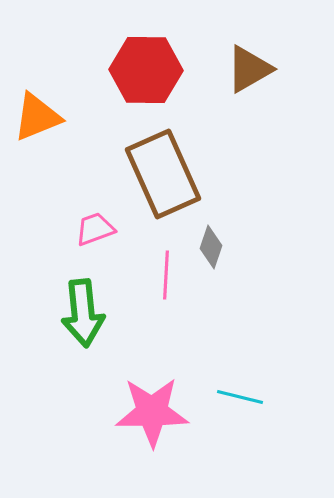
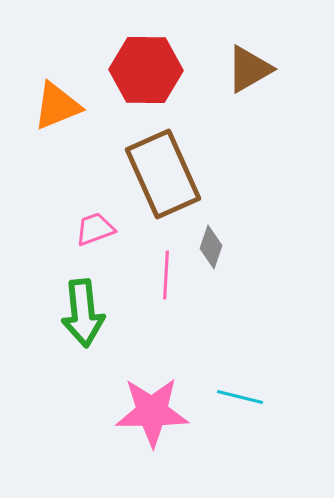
orange triangle: moved 20 px right, 11 px up
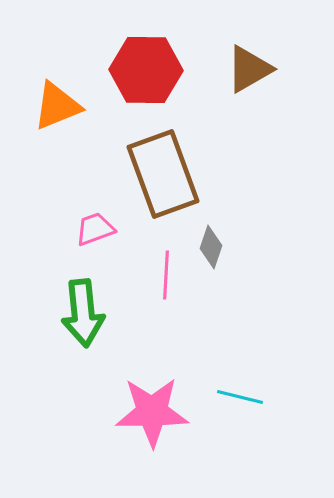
brown rectangle: rotated 4 degrees clockwise
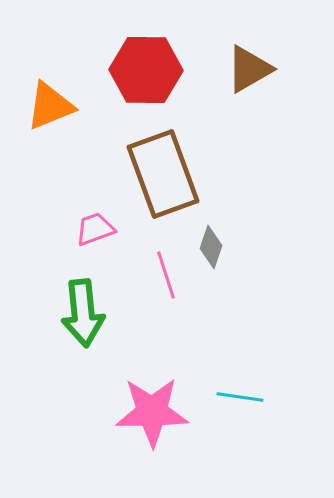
orange triangle: moved 7 px left
pink line: rotated 21 degrees counterclockwise
cyan line: rotated 6 degrees counterclockwise
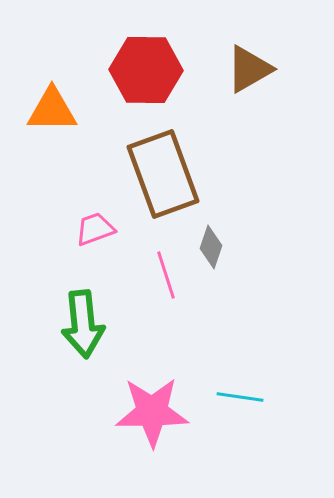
orange triangle: moved 2 px right, 4 px down; rotated 22 degrees clockwise
green arrow: moved 11 px down
